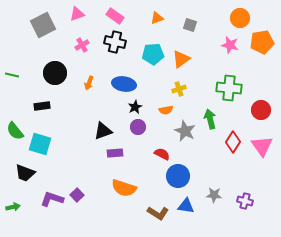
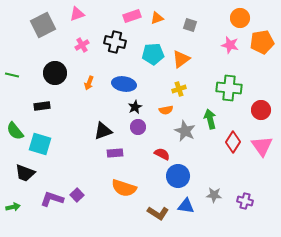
pink rectangle at (115, 16): moved 17 px right; rotated 54 degrees counterclockwise
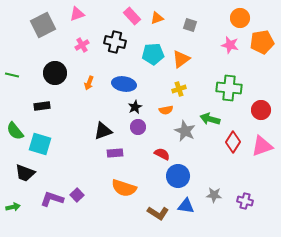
pink rectangle at (132, 16): rotated 66 degrees clockwise
green arrow at (210, 119): rotated 60 degrees counterclockwise
pink triangle at (262, 146): rotated 45 degrees clockwise
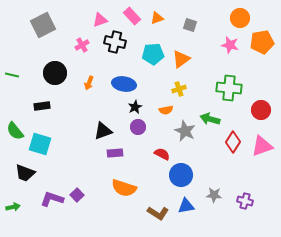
pink triangle at (77, 14): moved 23 px right, 6 px down
blue circle at (178, 176): moved 3 px right, 1 px up
blue triangle at (186, 206): rotated 18 degrees counterclockwise
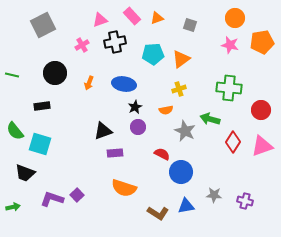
orange circle at (240, 18): moved 5 px left
black cross at (115, 42): rotated 25 degrees counterclockwise
blue circle at (181, 175): moved 3 px up
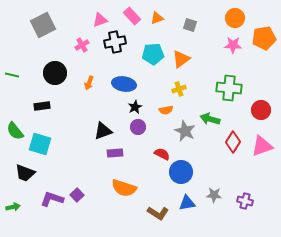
orange pentagon at (262, 42): moved 2 px right, 4 px up
pink star at (230, 45): moved 3 px right; rotated 12 degrees counterclockwise
blue triangle at (186, 206): moved 1 px right, 3 px up
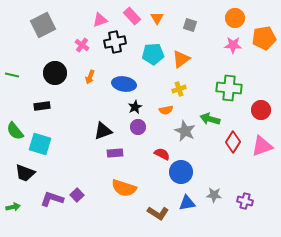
orange triangle at (157, 18): rotated 40 degrees counterclockwise
pink cross at (82, 45): rotated 24 degrees counterclockwise
orange arrow at (89, 83): moved 1 px right, 6 px up
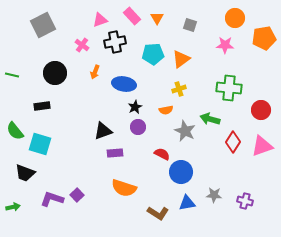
pink star at (233, 45): moved 8 px left
orange arrow at (90, 77): moved 5 px right, 5 px up
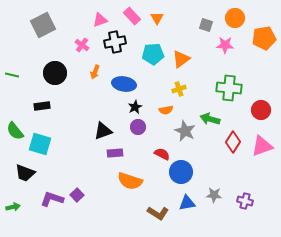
gray square at (190, 25): moved 16 px right
orange semicircle at (124, 188): moved 6 px right, 7 px up
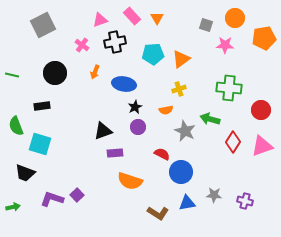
green semicircle at (15, 131): moved 1 px right, 5 px up; rotated 18 degrees clockwise
